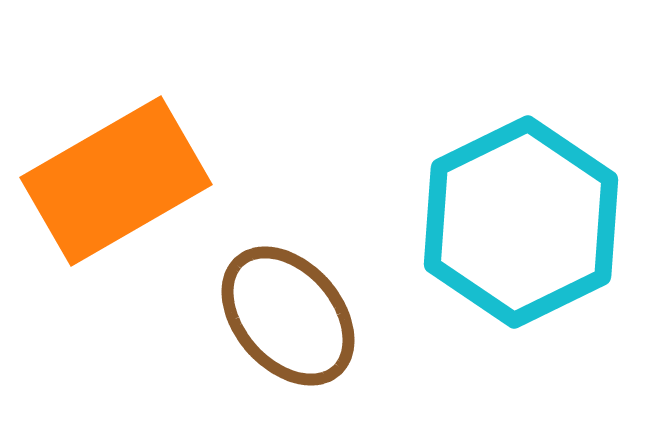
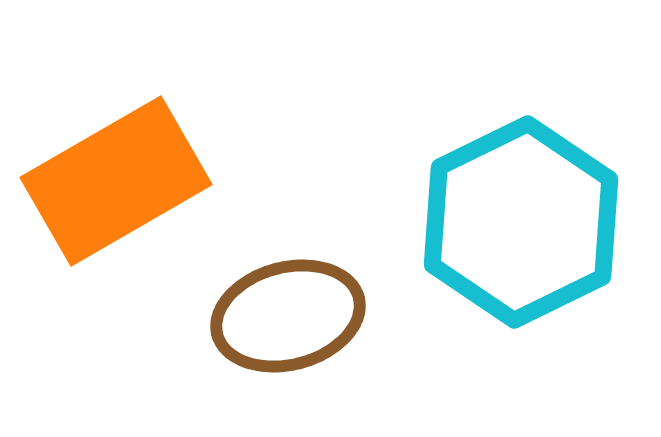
brown ellipse: rotated 64 degrees counterclockwise
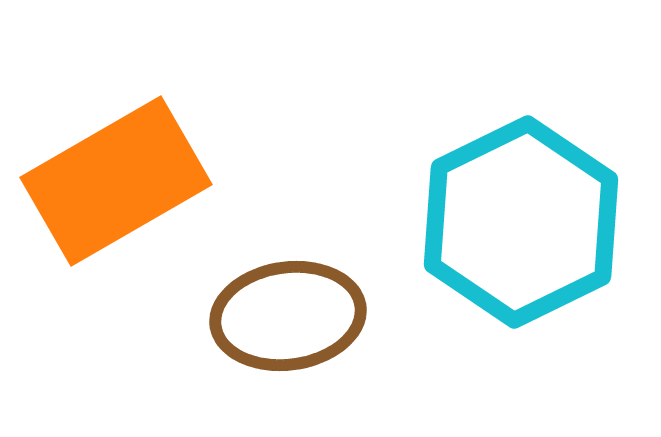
brown ellipse: rotated 7 degrees clockwise
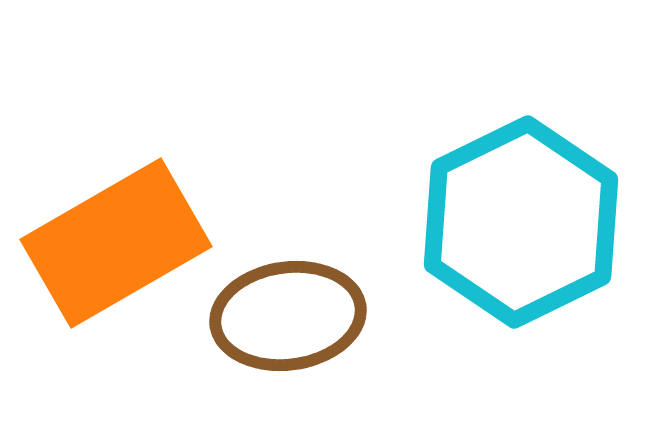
orange rectangle: moved 62 px down
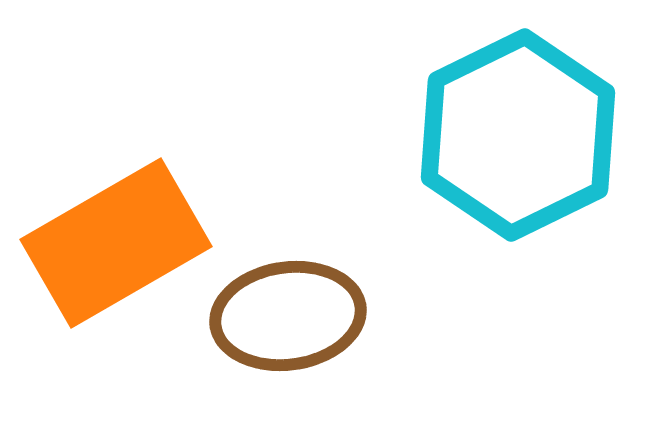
cyan hexagon: moved 3 px left, 87 px up
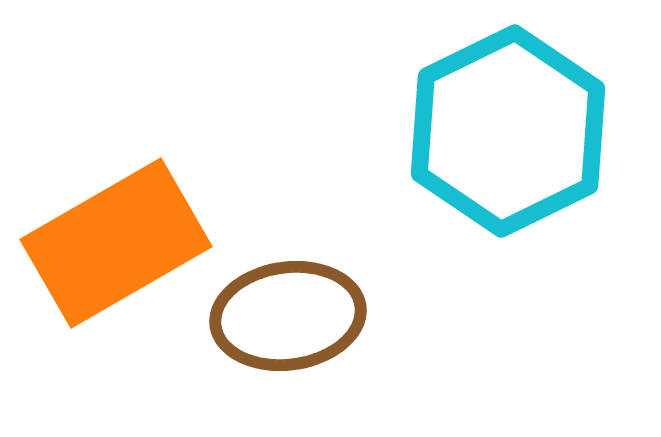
cyan hexagon: moved 10 px left, 4 px up
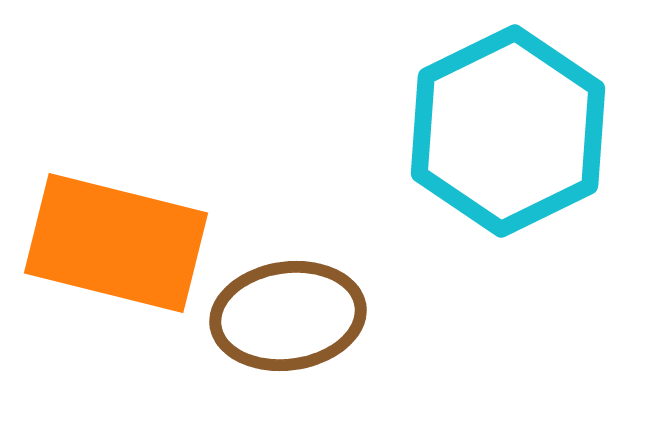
orange rectangle: rotated 44 degrees clockwise
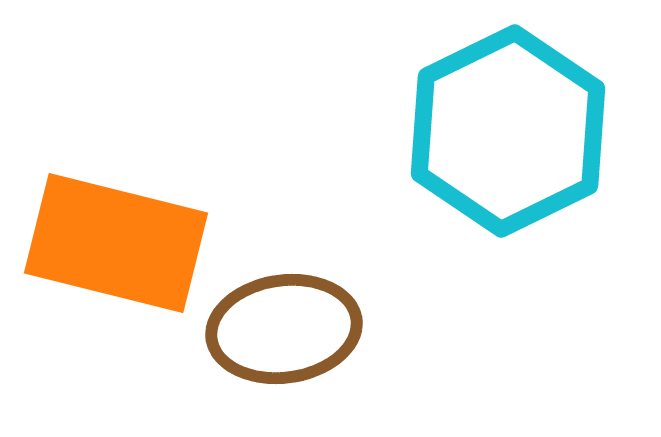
brown ellipse: moved 4 px left, 13 px down
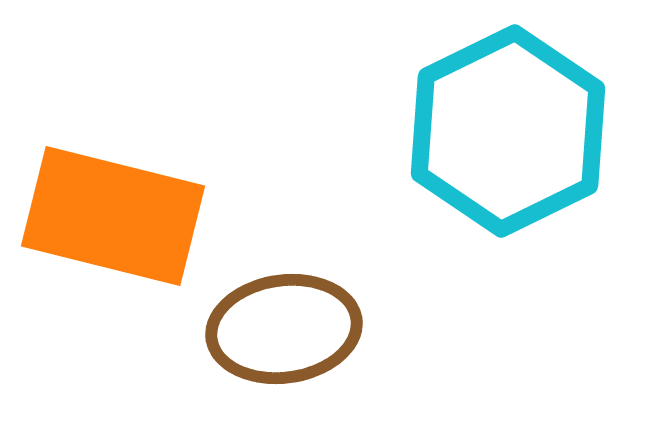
orange rectangle: moved 3 px left, 27 px up
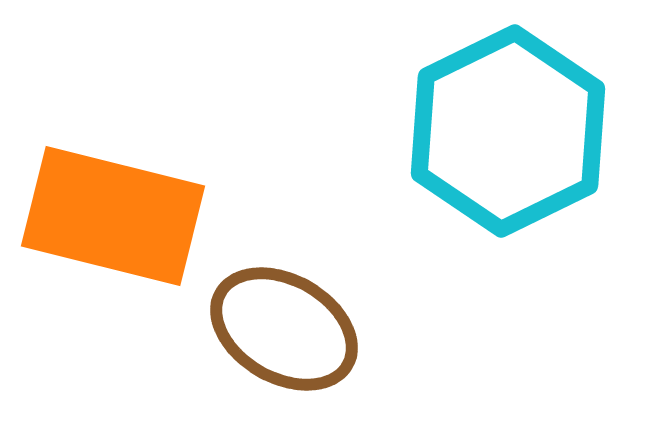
brown ellipse: rotated 38 degrees clockwise
